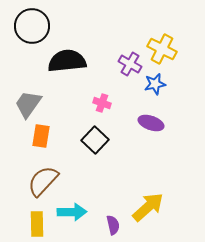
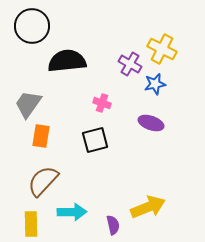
black square: rotated 32 degrees clockwise
yellow arrow: rotated 20 degrees clockwise
yellow rectangle: moved 6 px left
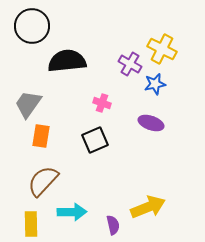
black square: rotated 8 degrees counterclockwise
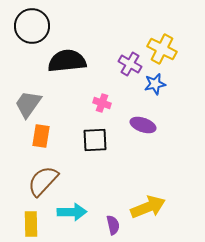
purple ellipse: moved 8 px left, 2 px down
black square: rotated 20 degrees clockwise
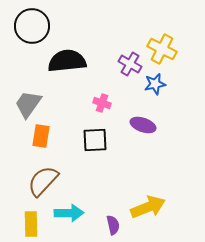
cyan arrow: moved 3 px left, 1 px down
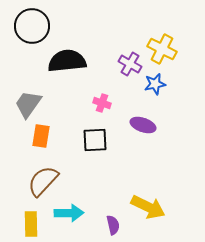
yellow arrow: rotated 48 degrees clockwise
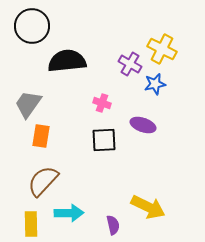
black square: moved 9 px right
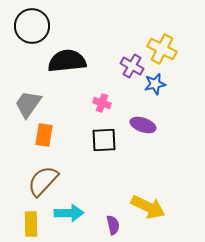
purple cross: moved 2 px right, 2 px down
orange rectangle: moved 3 px right, 1 px up
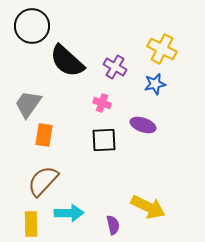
black semicircle: rotated 132 degrees counterclockwise
purple cross: moved 17 px left, 1 px down
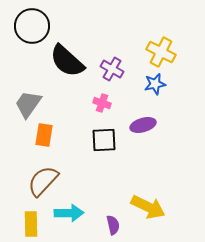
yellow cross: moved 1 px left, 3 px down
purple cross: moved 3 px left, 2 px down
purple ellipse: rotated 35 degrees counterclockwise
